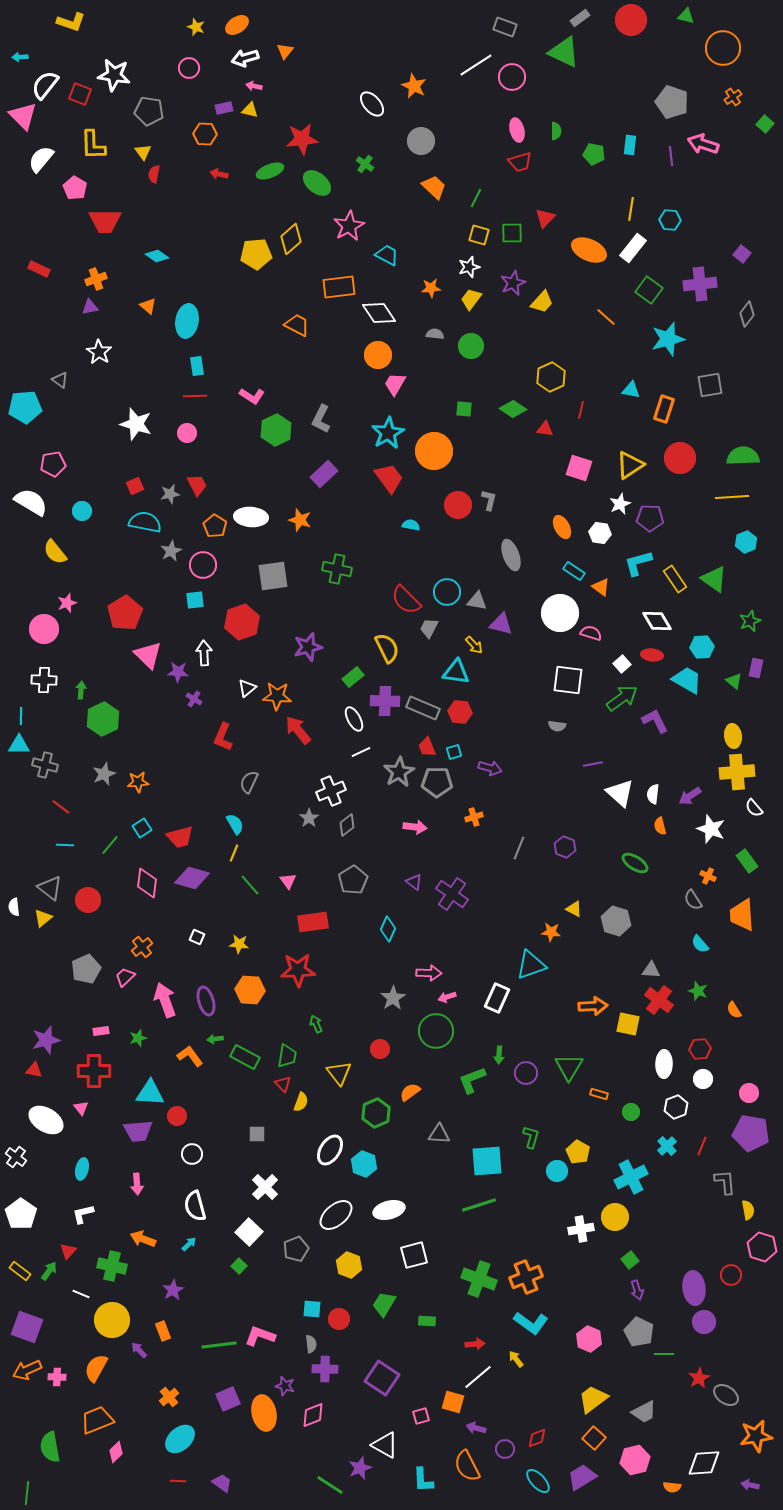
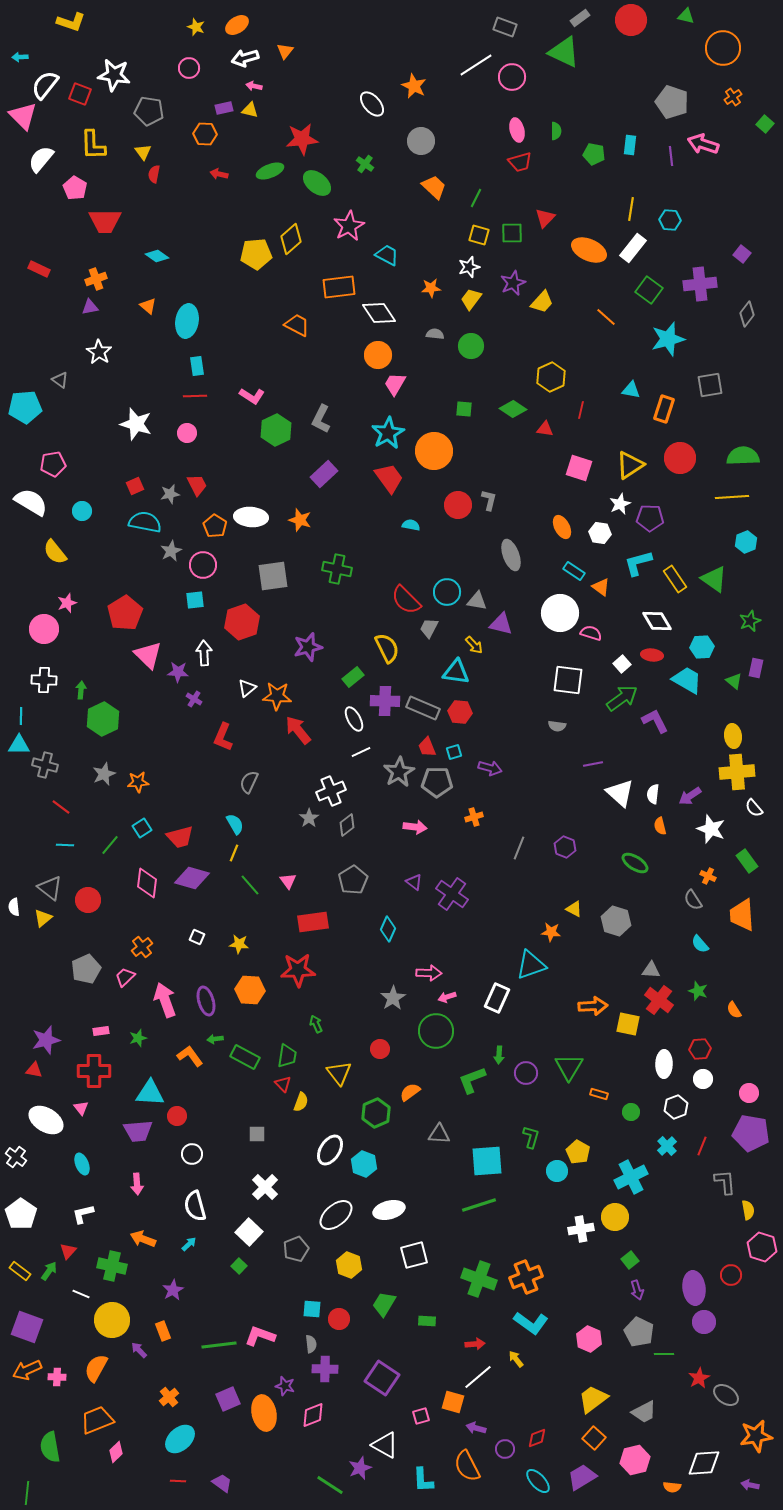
cyan ellipse at (82, 1169): moved 5 px up; rotated 35 degrees counterclockwise
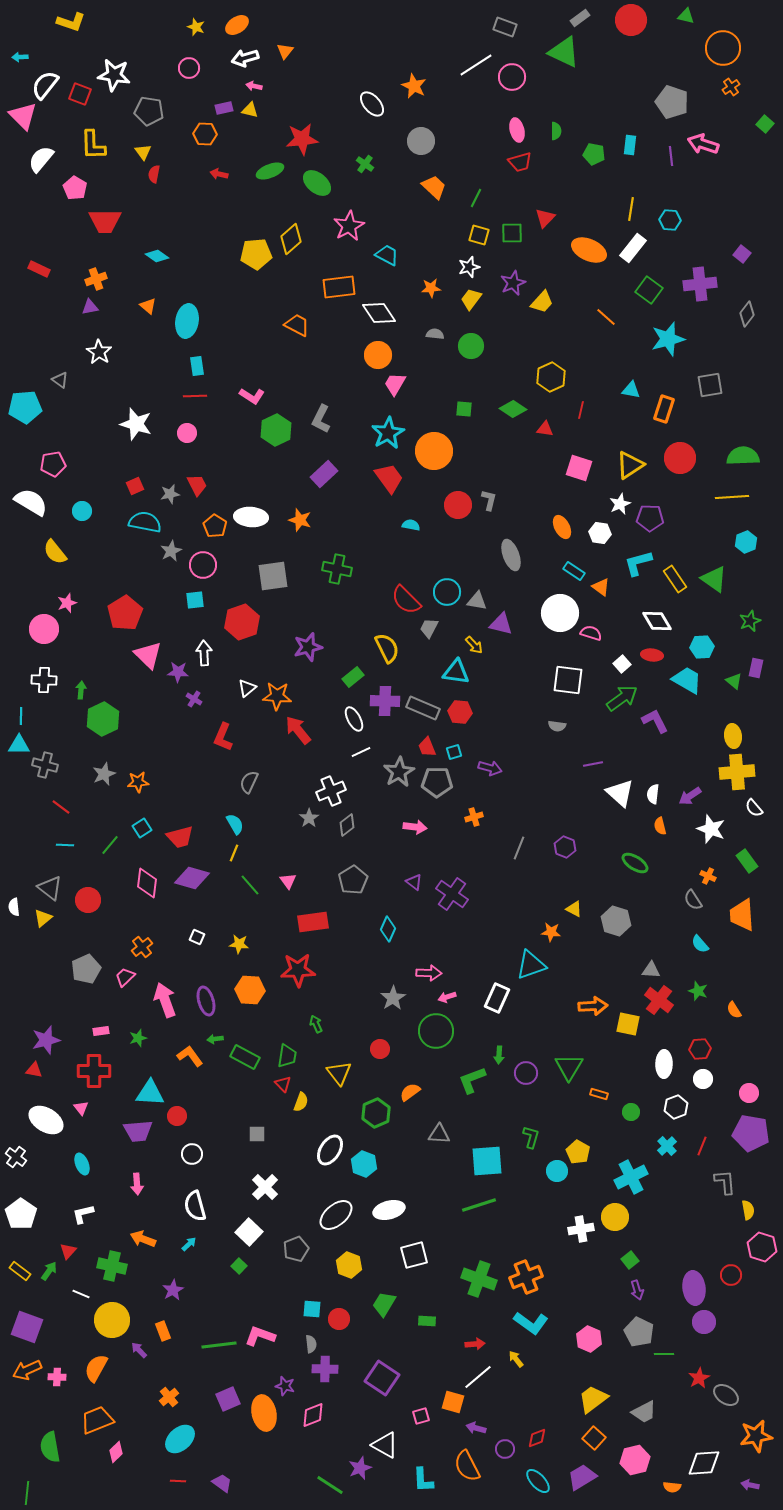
orange cross at (733, 97): moved 2 px left, 10 px up
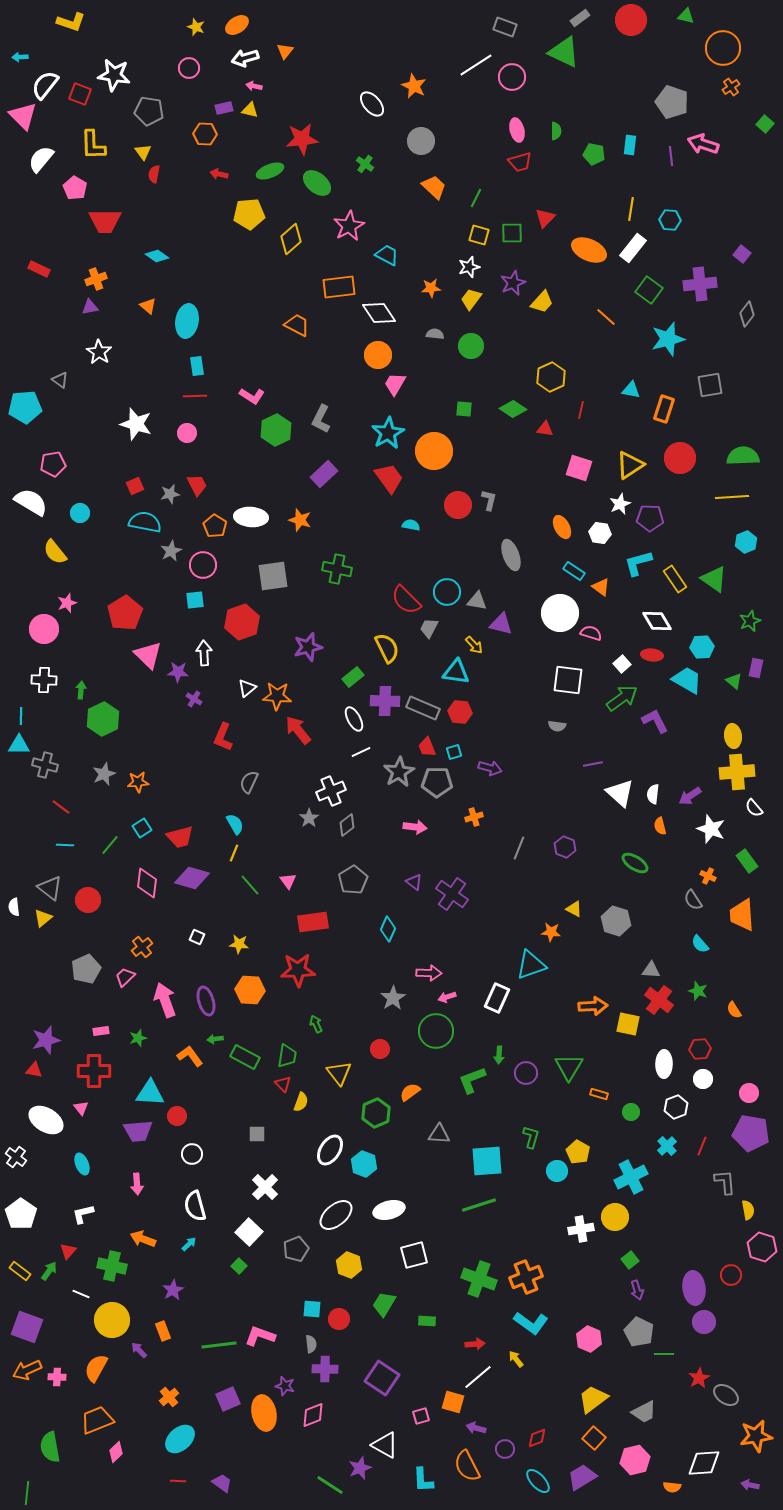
yellow pentagon at (256, 254): moved 7 px left, 40 px up
cyan circle at (82, 511): moved 2 px left, 2 px down
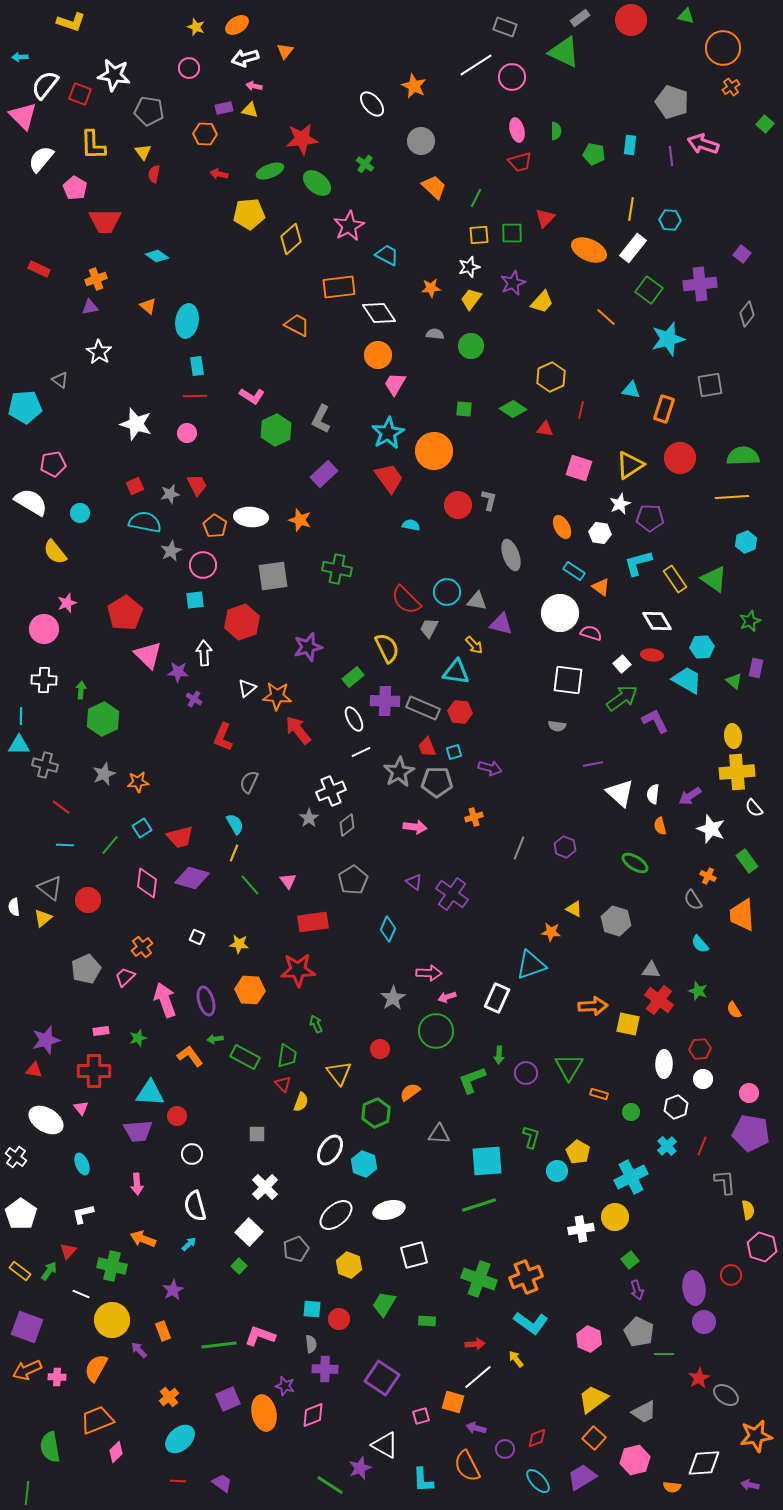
yellow square at (479, 235): rotated 20 degrees counterclockwise
